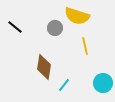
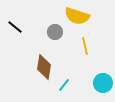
gray circle: moved 4 px down
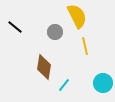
yellow semicircle: rotated 135 degrees counterclockwise
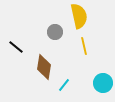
yellow semicircle: moved 2 px right; rotated 15 degrees clockwise
black line: moved 1 px right, 20 px down
yellow line: moved 1 px left
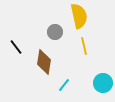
black line: rotated 14 degrees clockwise
brown diamond: moved 5 px up
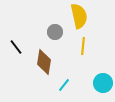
yellow line: moved 1 px left; rotated 18 degrees clockwise
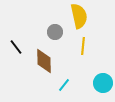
brown diamond: moved 1 px up; rotated 10 degrees counterclockwise
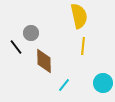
gray circle: moved 24 px left, 1 px down
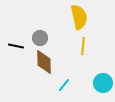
yellow semicircle: moved 1 px down
gray circle: moved 9 px right, 5 px down
black line: moved 1 px up; rotated 42 degrees counterclockwise
brown diamond: moved 1 px down
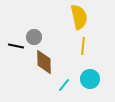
gray circle: moved 6 px left, 1 px up
cyan circle: moved 13 px left, 4 px up
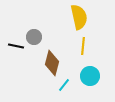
brown diamond: moved 8 px right, 1 px down; rotated 15 degrees clockwise
cyan circle: moved 3 px up
